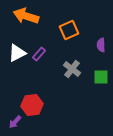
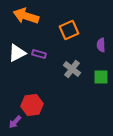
purple rectangle: rotated 64 degrees clockwise
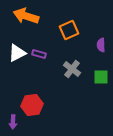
purple arrow: moved 2 px left; rotated 40 degrees counterclockwise
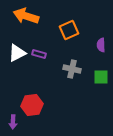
gray cross: rotated 24 degrees counterclockwise
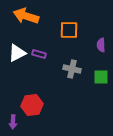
orange square: rotated 24 degrees clockwise
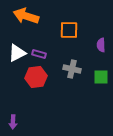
red hexagon: moved 4 px right, 28 px up
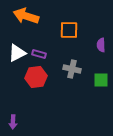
green square: moved 3 px down
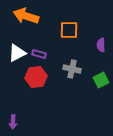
green square: rotated 28 degrees counterclockwise
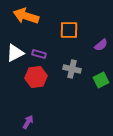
purple semicircle: rotated 128 degrees counterclockwise
white triangle: moved 2 px left
purple arrow: moved 15 px right; rotated 152 degrees counterclockwise
